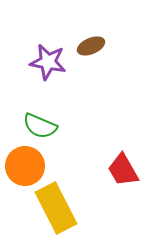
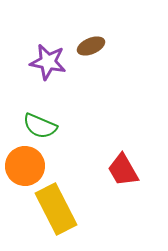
yellow rectangle: moved 1 px down
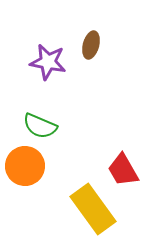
brown ellipse: moved 1 px up; rotated 52 degrees counterclockwise
yellow rectangle: moved 37 px right; rotated 9 degrees counterclockwise
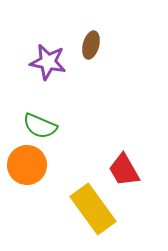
orange circle: moved 2 px right, 1 px up
red trapezoid: moved 1 px right
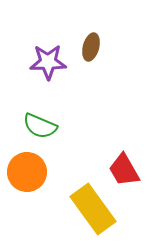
brown ellipse: moved 2 px down
purple star: rotated 12 degrees counterclockwise
orange circle: moved 7 px down
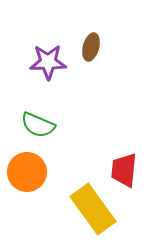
green semicircle: moved 2 px left, 1 px up
red trapezoid: rotated 36 degrees clockwise
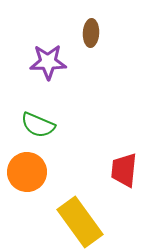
brown ellipse: moved 14 px up; rotated 12 degrees counterclockwise
yellow rectangle: moved 13 px left, 13 px down
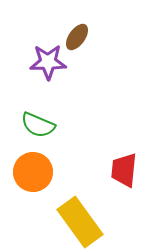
brown ellipse: moved 14 px left, 4 px down; rotated 32 degrees clockwise
orange circle: moved 6 px right
